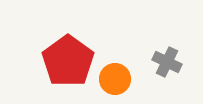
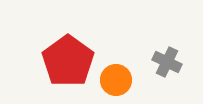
orange circle: moved 1 px right, 1 px down
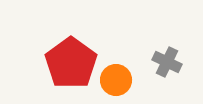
red pentagon: moved 3 px right, 2 px down
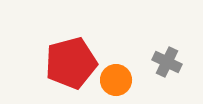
red pentagon: rotated 21 degrees clockwise
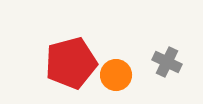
orange circle: moved 5 px up
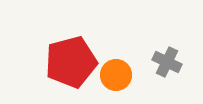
red pentagon: moved 1 px up
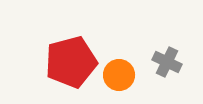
orange circle: moved 3 px right
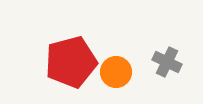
orange circle: moved 3 px left, 3 px up
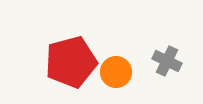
gray cross: moved 1 px up
